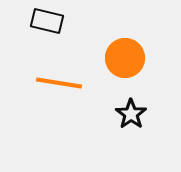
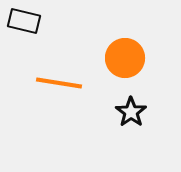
black rectangle: moved 23 px left
black star: moved 2 px up
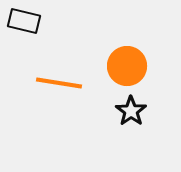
orange circle: moved 2 px right, 8 px down
black star: moved 1 px up
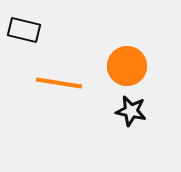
black rectangle: moved 9 px down
black star: rotated 24 degrees counterclockwise
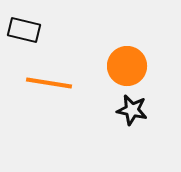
orange line: moved 10 px left
black star: moved 1 px right, 1 px up
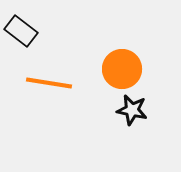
black rectangle: moved 3 px left, 1 px down; rotated 24 degrees clockwise
orange circle: moved 5 px left, 3 px down
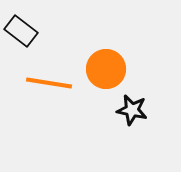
orange circle: moved 16 px left
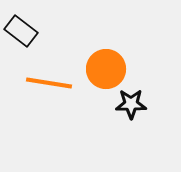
black star: moved 1 px left, 6 px up; rotated 12 degrees counterclockwise
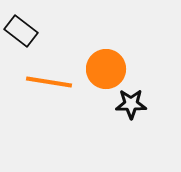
orange line: moved 1 px up
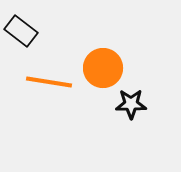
orange circle: moved 3 px left, 1 px up
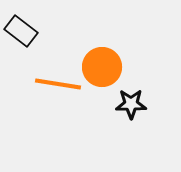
orange circle: moved 1 px left, 1 px up
orange line: moved 9 px right, 2 px down
